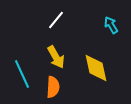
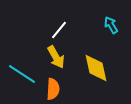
white line: moved 3 px right, 10 px down
cyan line: rotated 32 degrees counterclockwise
orange semicircle: moved 2 px down
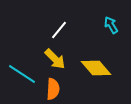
yellow arrow: moved 1 px left, 2 px down; rotated 15 degrees counterclockwise
yellow diamond: rotated 28 degrees counterclockwise
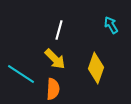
white line: rotated 24 degrees counterclockwise
yellow diamond: rotated 60 degrees clockwise
cyan line: moved 1 px left
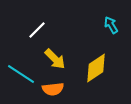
white line: moved 22 px left; rotated 30 degrees clockwise
yellow diamond: rotated 36 degrees clockwise
orange semicircle: rotated 80 degrees clockwise
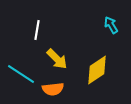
white line: rotated 36 degrees counterclockwise
yellow arrow: moved 2 px right
yellow diamond: moved 1 px right, 2 px down
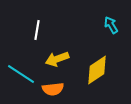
yellow arrow: rotated 115 degrees clockwise
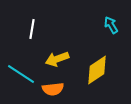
white line: moved 5 px left, 1 px up
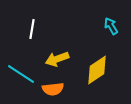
cyan arrow: moved 1 px down
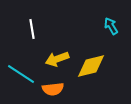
white line: rotated 18 degrees counterclockwise
yellow diamond: moved 6 px left, 4 px up; rotated 20 degrees clockwise
